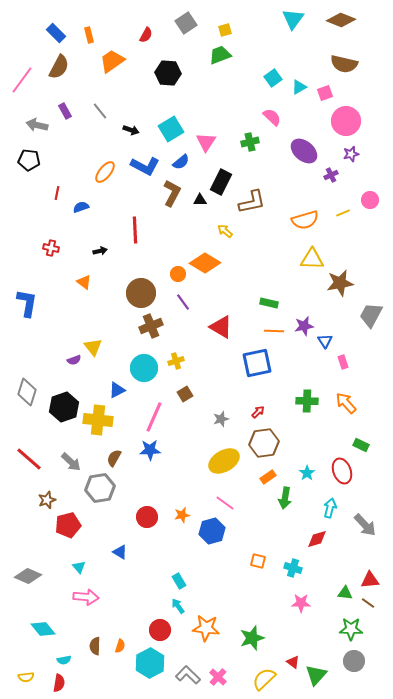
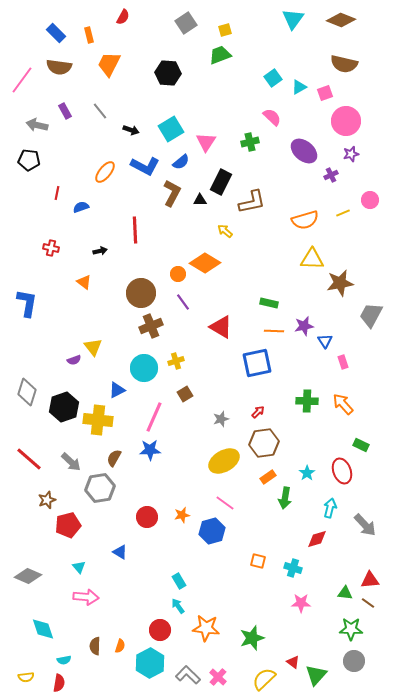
red semicircle at (146, 35): moved 23 px left, 18 px up
orange trapezoid at (112, 61): moved 3 px left, 3 px down; rotated 28 degrees counterclockwise
brown semicircle at (59, 67): rotated 70 degrees clockwise
orange arrow at (346, 403): moved 3 px left, 1 px down
cyan diamond at (43, 629): rotated 20 degrees clockwise
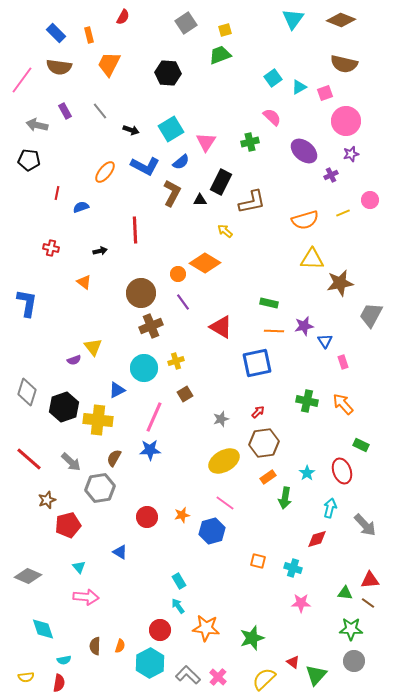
green cross at (307, 401): rotated 10 degrees clockwise
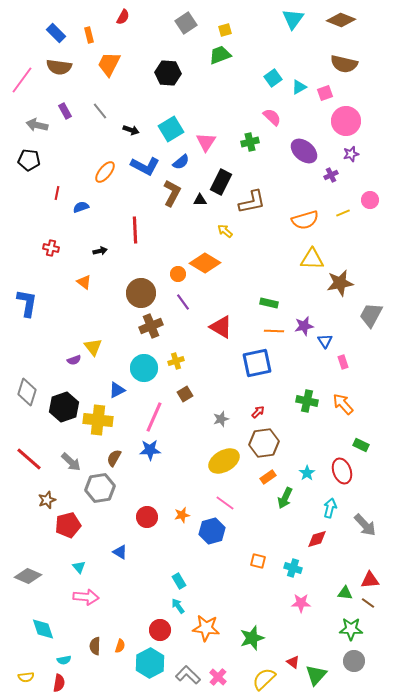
green arrow at (285, 498): rotated 15 degrees clockwise
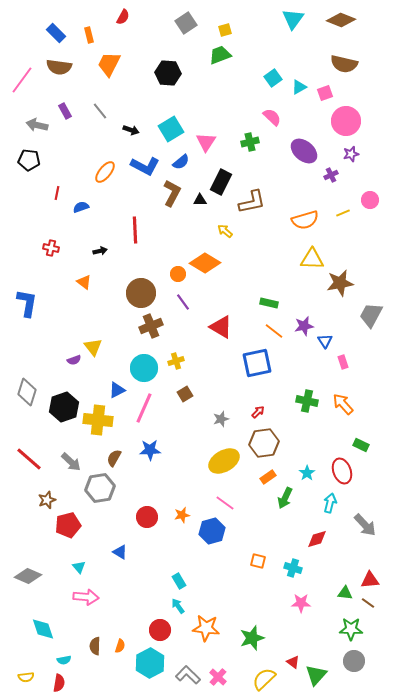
orange line at (274, 331): rotated 36 degrees clockwise
pink line at (154, 417): moved 10 px left, 9 px up
cyan arrow at (330, 508): moved 5 px up
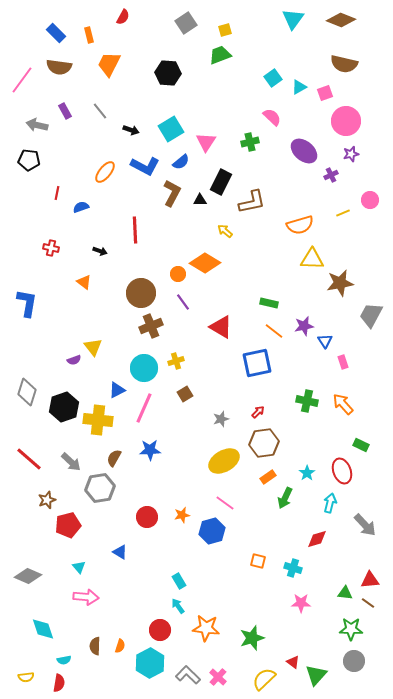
orange semicircle at (305, 220): moved 5 px left, 5 px down
black arrow at (100, 251): rotated 32 degrees clockwise
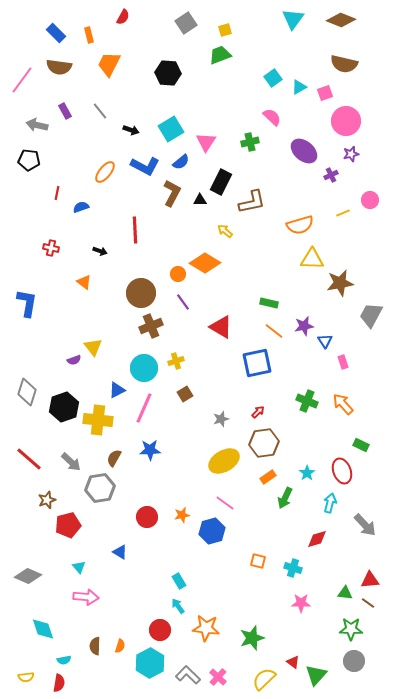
green cross at (307, 401): rotated 10 degrees clockwise
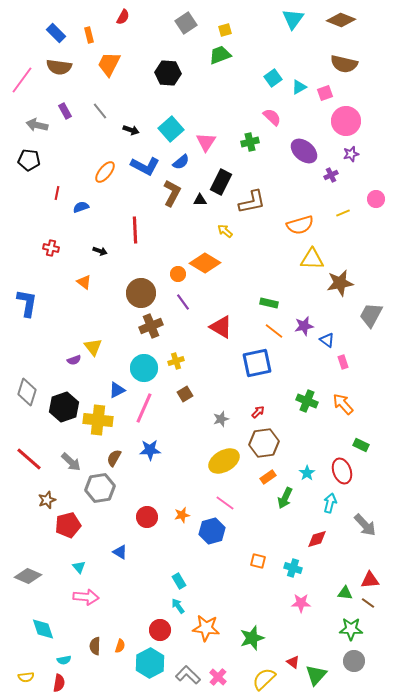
cyan square at (171, 129): rotated 10 degrees counterclockwise
pink circle at (370, 200): moved 6 px right, 1 px up
blue triangle at (325, 341): moved 2 px right, 1 px up; rotated 21 degrees counterclockwise
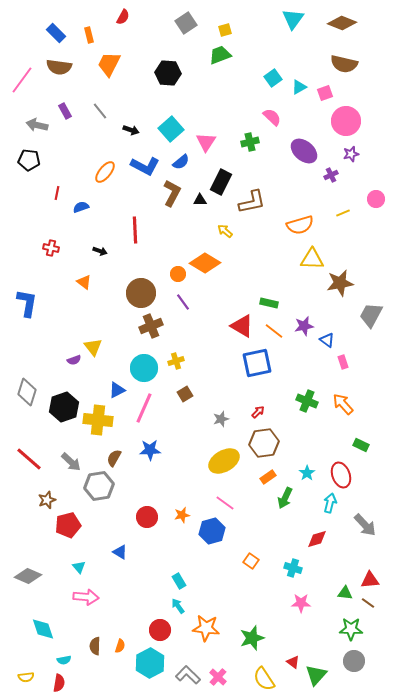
brown diamond at (341, 20): moved 1 px right, 3 px down
red triangle at (221, 327): moved 21 px right, 1 px up
red ellipse at (342, 471): moved 1 px left, 4 px down
gray hexagon at (100, 488): moved 1 px left, 2 px up
orange square at (258, 561): moved 7 px left; rotated 21 degrees clockwise
yellow semicircle at (264, 679): rotated 80 degrees counterclockwise
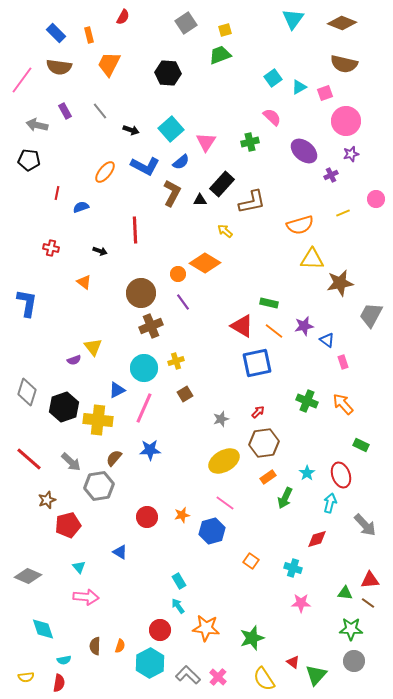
black rectangle at (221, 182): moved 1 px right, 2 px down; rotated 15 degrees clockwise
brown semicircle at (114, 458): rotated 12 degrees clockwise
